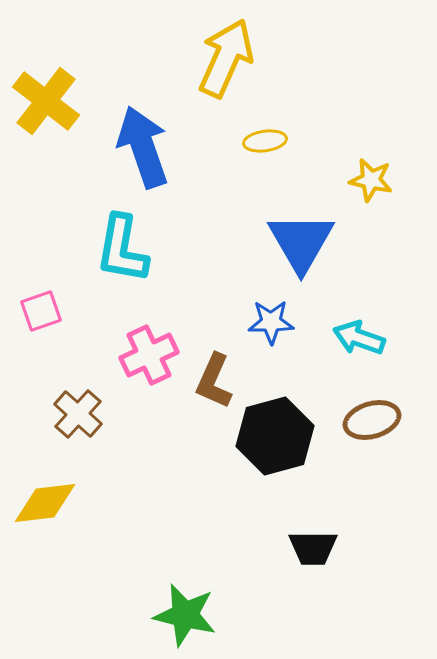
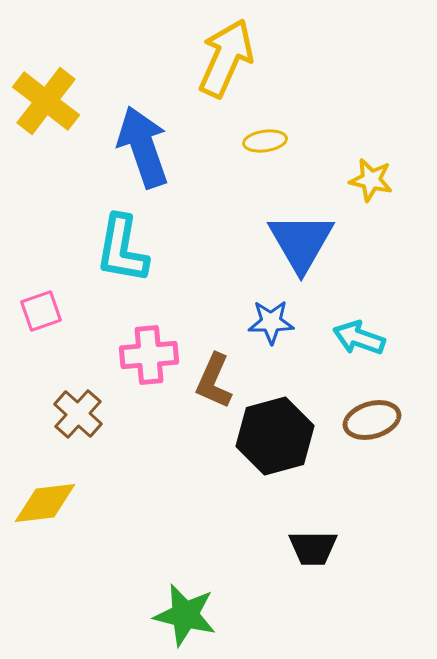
pink cross: rotated 20 degrees clockwise
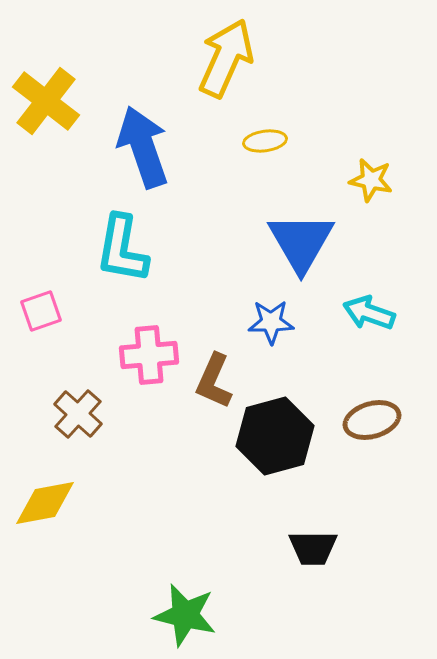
cyan arrow: moved 10 px right, 25 px up
yellow diamond: rotated 4 degrees counterclockwise
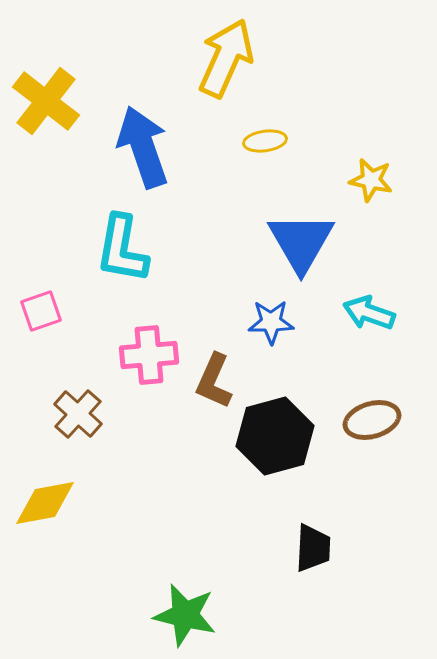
black trapezoid: rotated 87 degrees counterclockwise
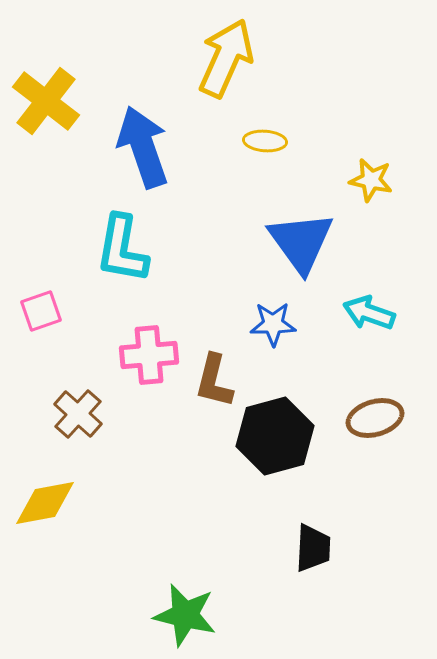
yellow ellipse: rotated 12 degrees clockwise
blue triangle: rotated 6 degrees counterclockwise
blue star: moved 2 px right, 2 px down
brown L-shape: rotated 10 degrees counterclockwise
brown ellipse: moved 3 px right, 2 px up
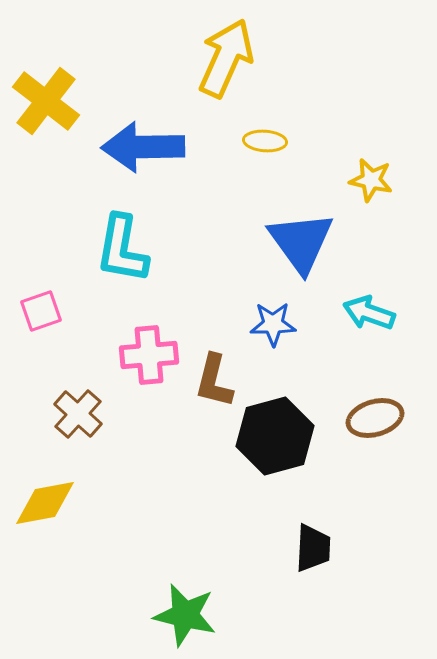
blue arrow: rotated 72 degrees counterclockwise
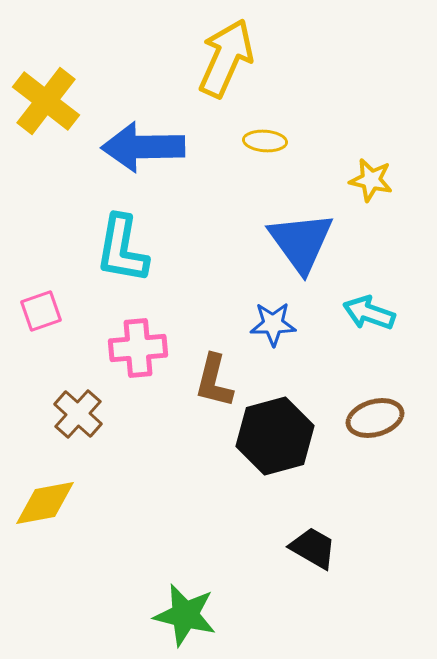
pink cross: moved 11 px left, 7 px up
black trapezoid: rotated 63 degrees counterclockwise
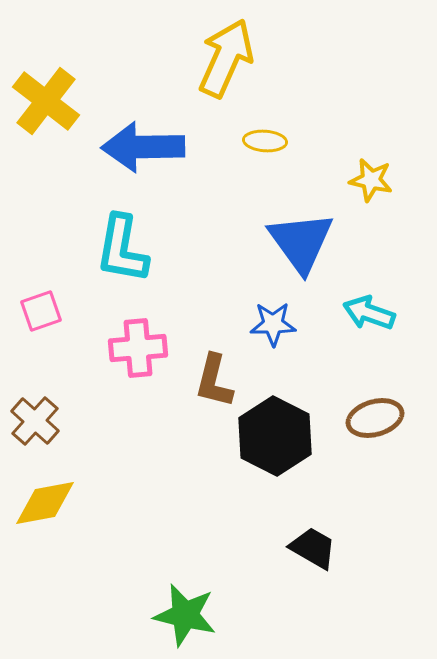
brown cross: moved 43 px left, 7 px down
black hexagon: rotated 18 degrees counterclockwise
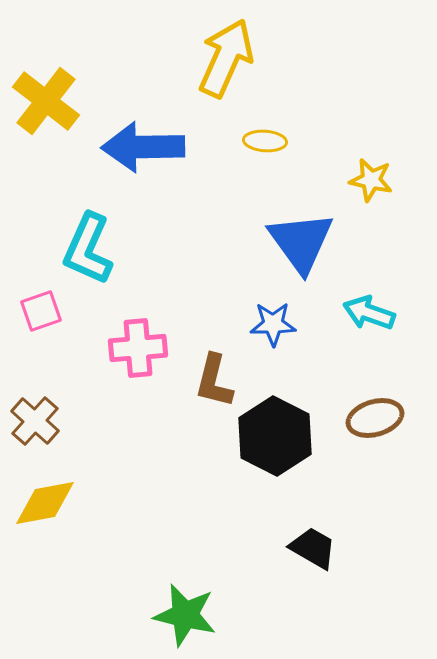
cyan L-shape: moved 34 px left; rotated 14 degrees clockwise
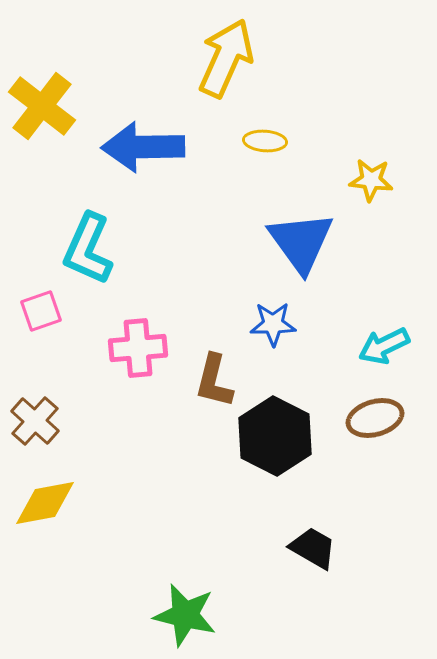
yellow cross: moved 4 px left, 5 px down
yellow star: rotated 6 degrees counterclockwise
cyan arrow: moved 15 px right, 33 px down; rotated 45 degrees counterclockwise
